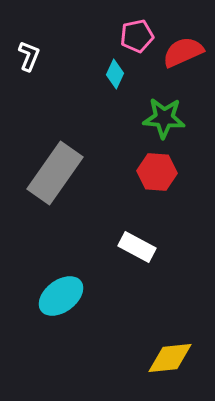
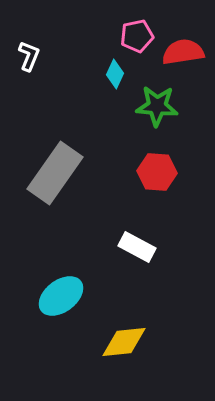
red semicircle: rotated 15 degrees clockwise
green star: moved 7 px left, 12 px up
yellow diamond: moved 46 px left, 16 px up
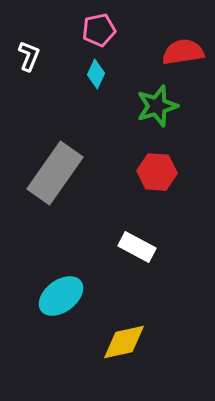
pink pentagon: moved 38 px left, 6 px up
cyan diamond: moved 19 px left
green star: rotated 21 degrees counterclockwise
yellow diamond: rotated 6 degrees counterclockwise
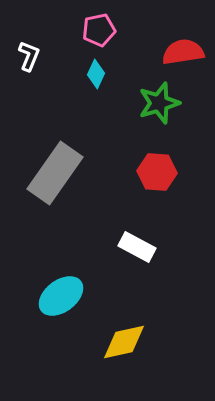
green star: moved 2 px right, 3 px up
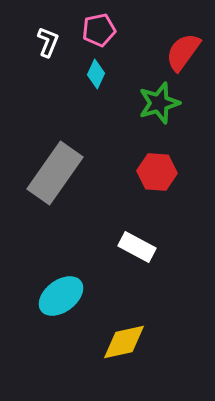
red semicircle: rotated 45 degrees counterclockwise
white L-shape: moved 19 px right, 14 px up
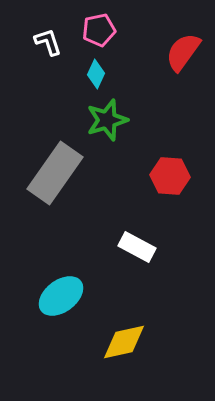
white L-shape: rotated 40 degrees counterclockwise
green star: moved 52 px left, 17 px down
red hexagon: moved 13 px right, 4 px down
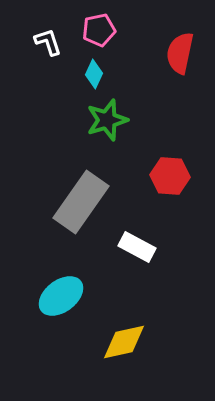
red semicircle: moved 3 px left, 1 px down; rotated 24 degrees counterclockwise
cyan diamond: moved 2 px left
gray rectangle: moved 26 px right, 29 px down
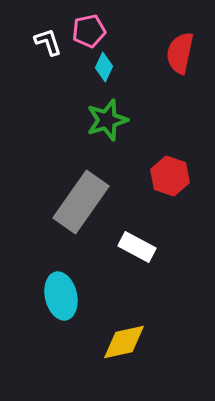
pink pentagon: moved 10 px left, 1 px down
cyan diamond: moved 10 px right, 7 px up
red hexagon: rotated 15 degrees clockwise
cyan ellipse: rotated 66 degrees counterclockwise
